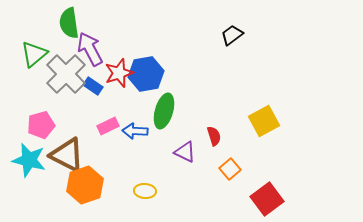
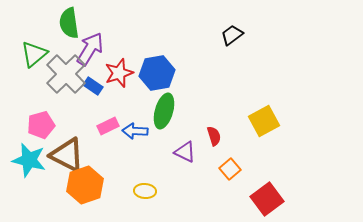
purple arrow: rotated 60 degrees clockwise
blue hexagon: moved 11 px right, 1 px up
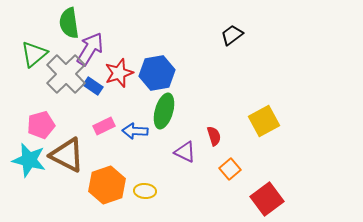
pink rectangle: moved 4 px left
orange hexagon: moved 22 px right
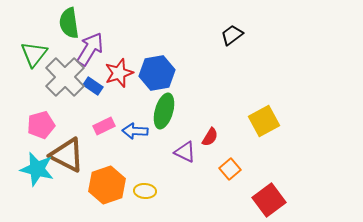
green triangle: rotated 12 degrees counterclockwise
gray cross: moved 1 px left, 3 px down
red semicircle: moved 4 px left, 1 px down; rotated 48 degrees clockwise
cyan star: moved 8 px right, 9 px down
red square: moved 2 px right, 1 px down
